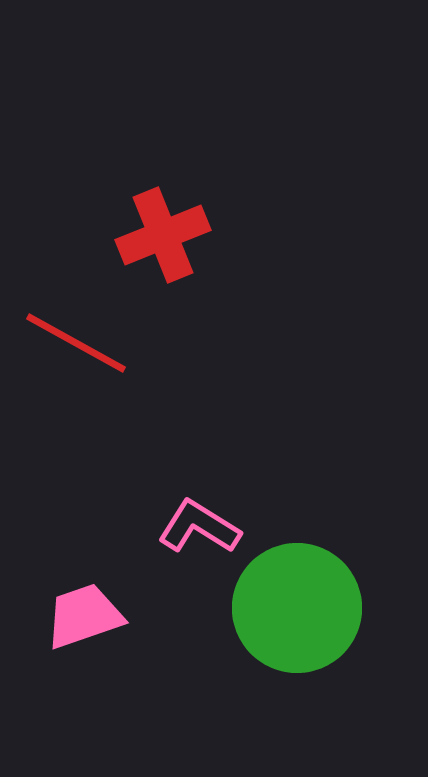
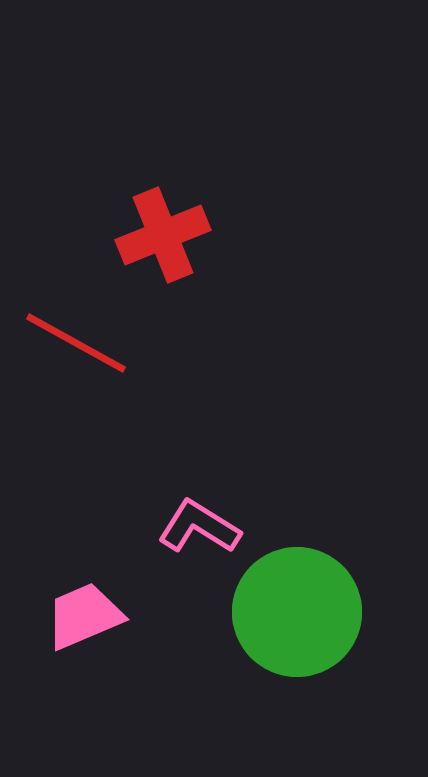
green circle: moved 4 px down
pink trapezoid: rotated 4 degrees counterclockwise
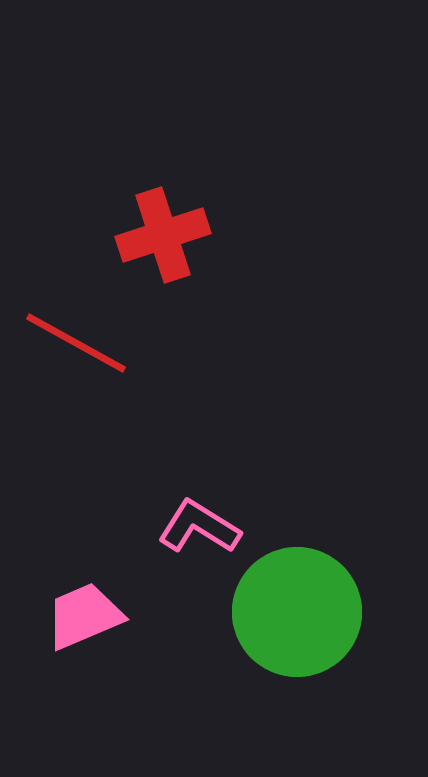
red cross: rotated 4 degrees clockwise
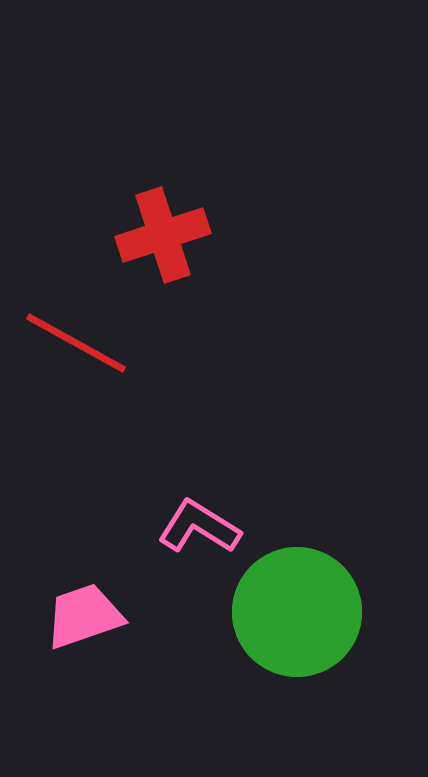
pink trapezoid: rotated 4 degrees clockwise
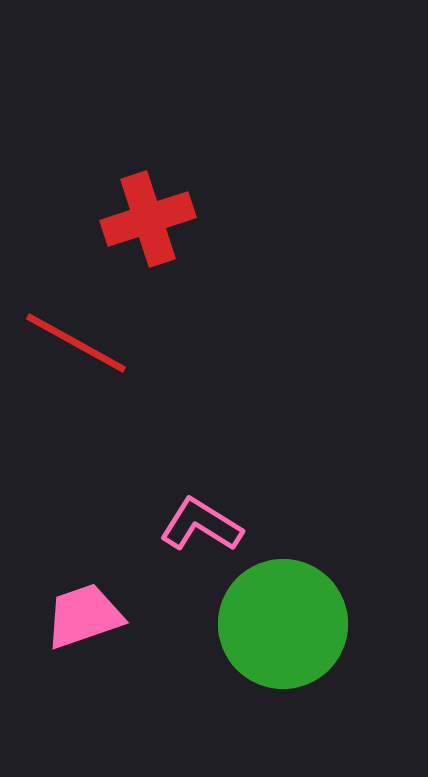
red cross: moved 15 px left, 16 px up
pink L-shape: moved 2 px right, 2 px up
green circle: moved 14 px left, 12 px down
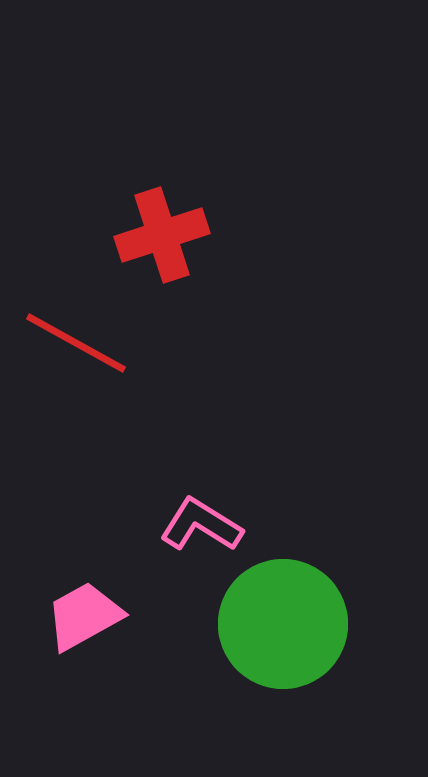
red cross: moved 14 px right, 16 px down
pink trapezoid: rotated 10 degrees counterclockwise
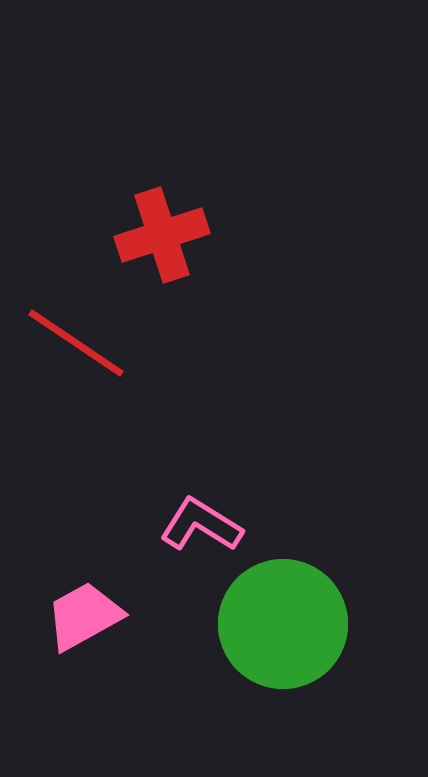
red line: rotated 5 degrees clockwise
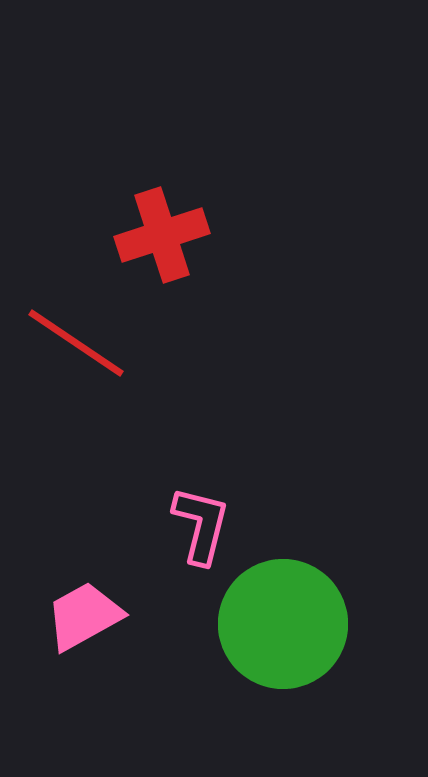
pink L-shape: rotated 72 degrees clockwise
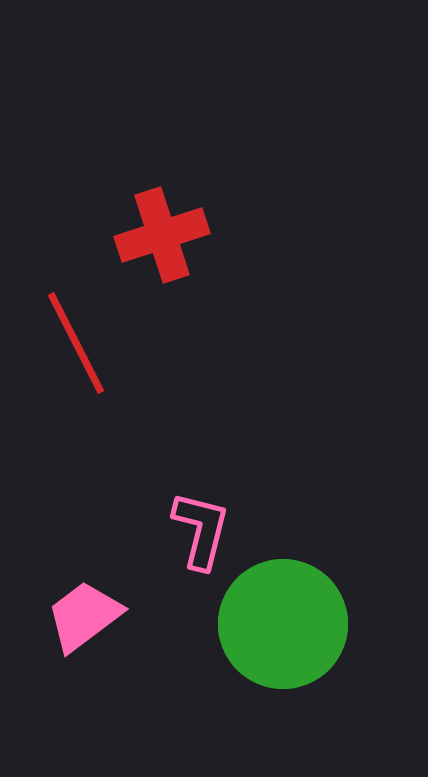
red line: rotated 29 degrees clockwise
pink L-shape: moved 5 px down
pink trapezoid: rotated 8 degrees counterclockwise
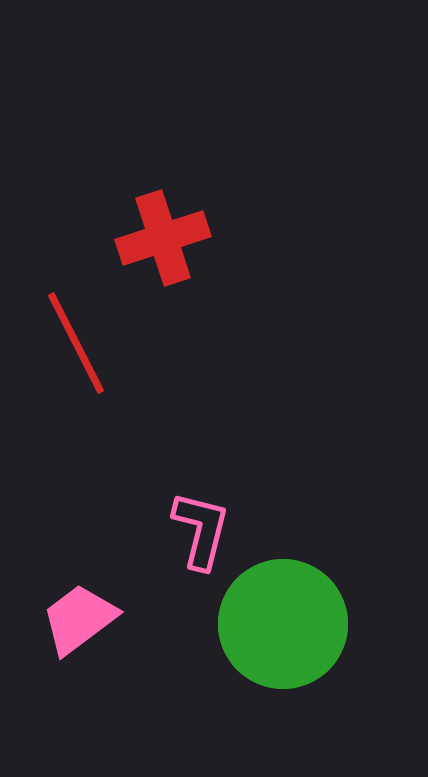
red cross: moved 1 px right, 3 px down
pink trapezoid: moved 5 px left, 3 px down
